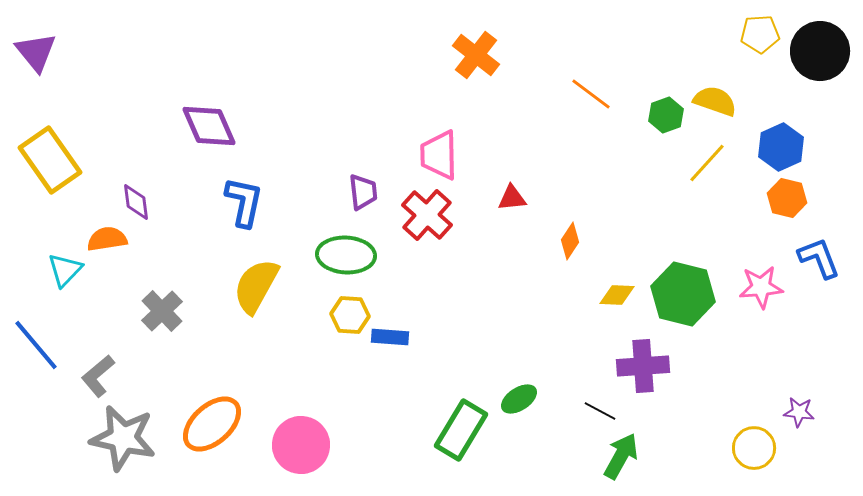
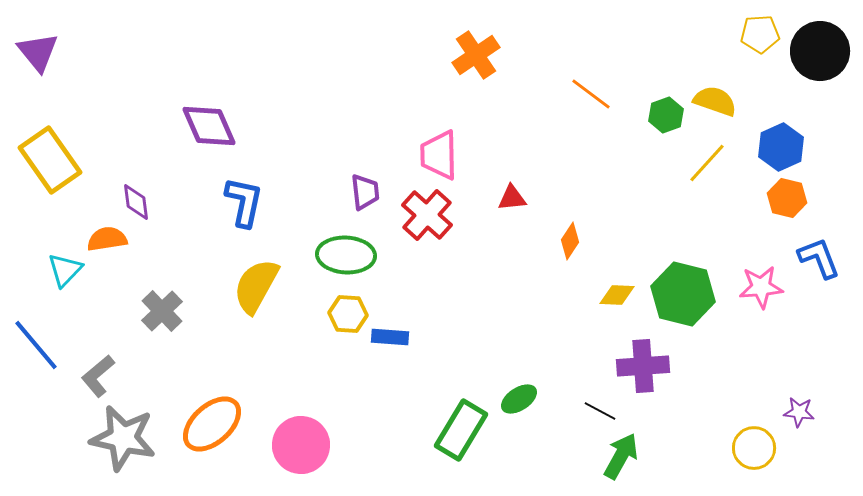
purple triangle at (36, 52): moved 2 px right
orange cross at (476, 55): rotated 18 degrees clockwise
purple trapezoid at (363, 192): moved 2 px right
yellow hexagon at (350, 315): moved 2 px left, 1 px up
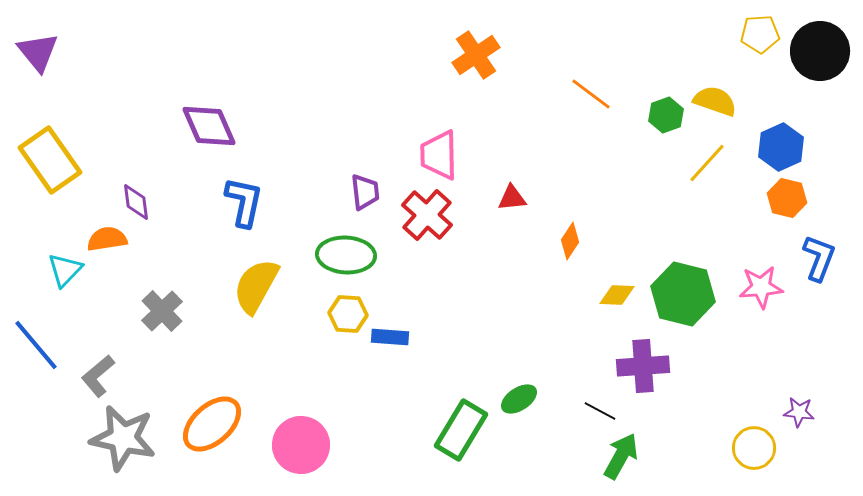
blue L-shape at (819, 258): rotated 42 degrees clockwise
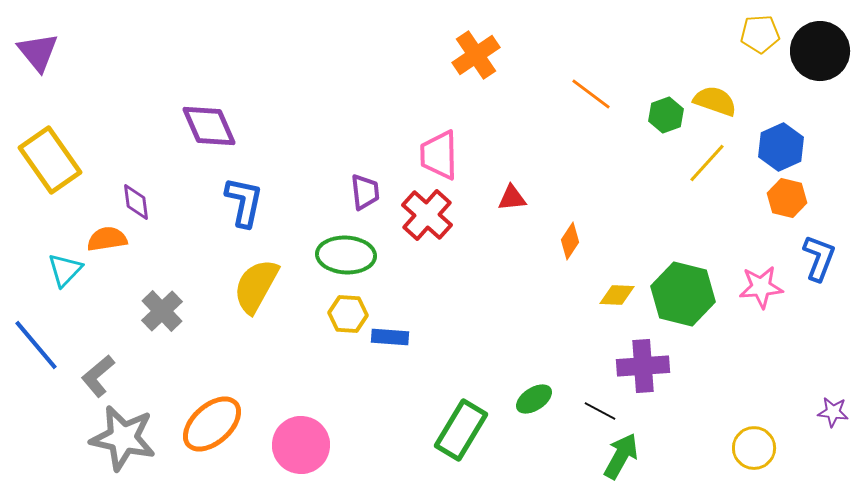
green ellipse at (519, 399): moved 15 px right
purple star at (799, 412): moved 34 px right
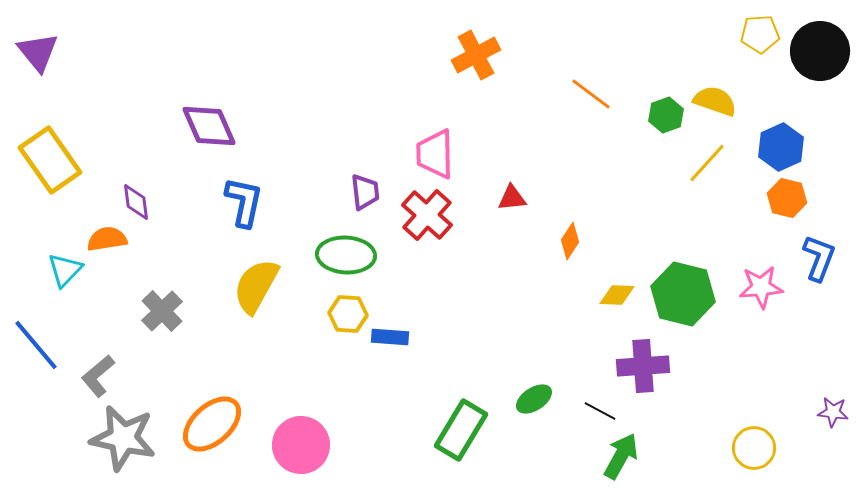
orange cross at (476, 55): rotated 6 degrees clockwise
pink trapezoid at (439, 155): moved 4 px left, 1 px up
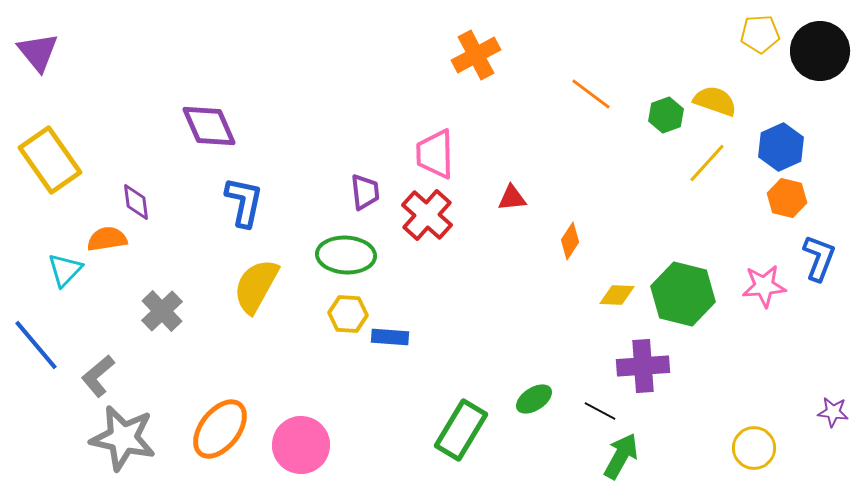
pink star at (761, 287): moved 3 px right, 1 px up
orange ellipse at (212, 424): moved 8 px right, 5 px down; rotated 10 degrees counterclockwise
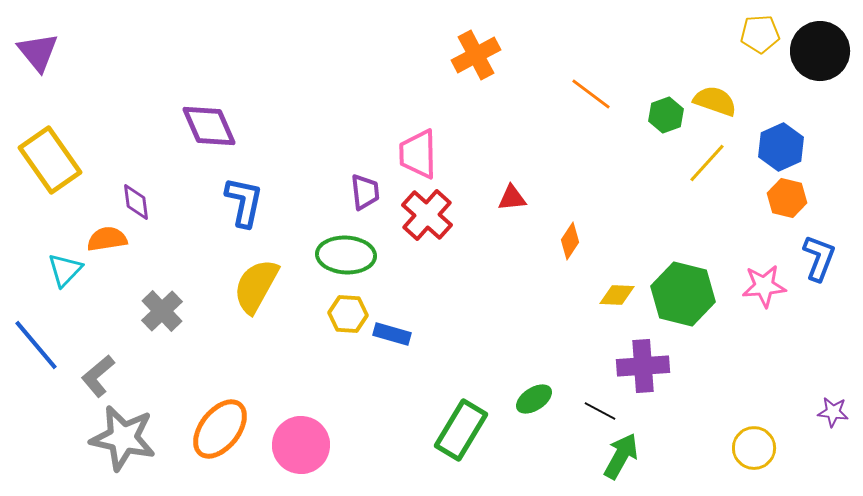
pink trapezoid at (435, 154): moved 17 px left
blue rectangle at (390, 337): moved 2 px right, 3 px up; rotated 12 degrees clockwise
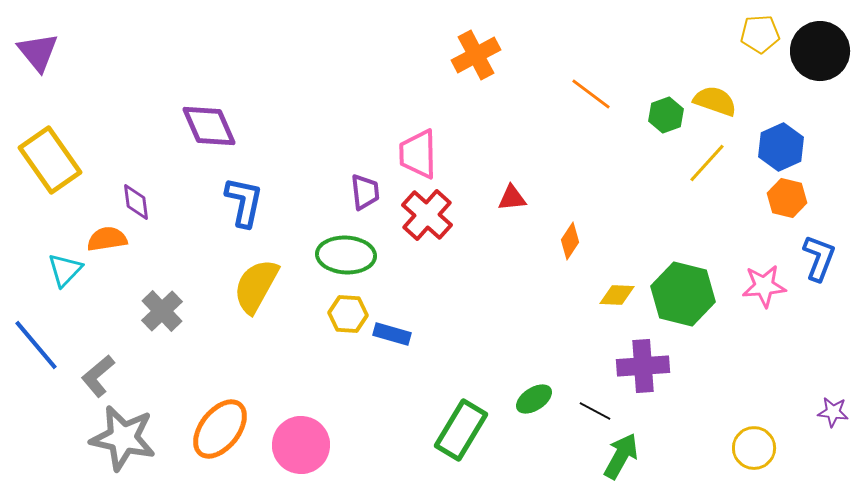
black line at (600, 411): moved 5 px left
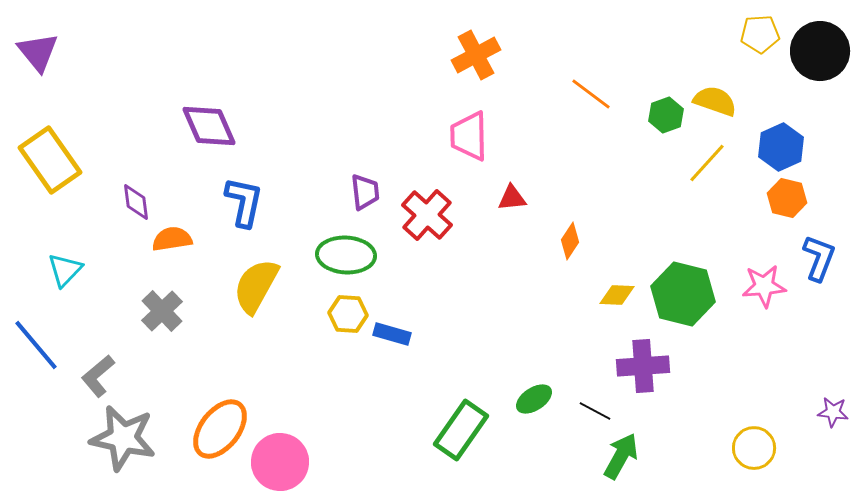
pink trapezoid at (418, 154): moved 51 px right, 18 px up
orange semicircle at (107, 239): moved 65 px right
green rectangle at (461, 430): rotated 4 degrees clockwise
pink circle at (301, 445): moved 21 px left, 17 px down
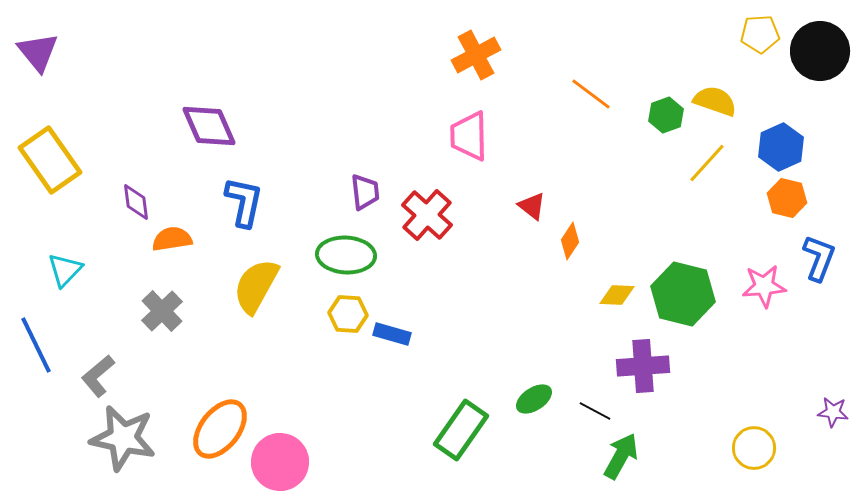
red triangle at (512, 198): moved 20 px right, 8 px down; rotated 44 degrees clockwise
blue line at (36, 345): rotated 14 degrees clockwise
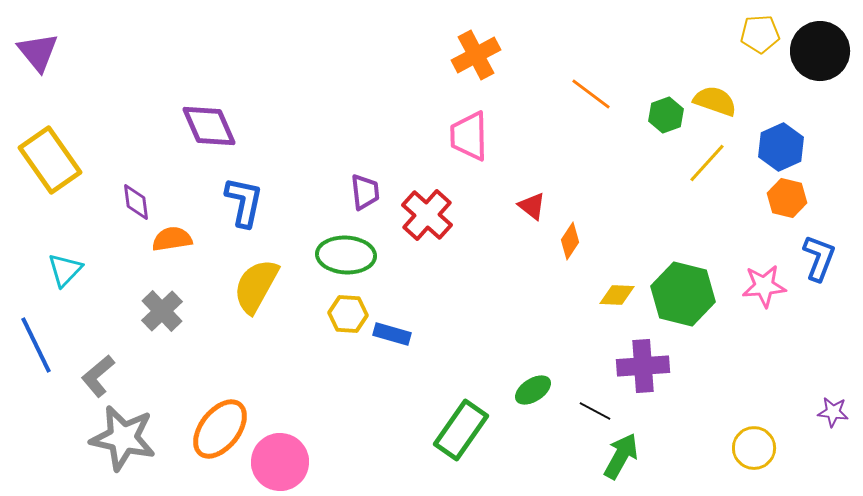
green ellipse at (534, 399): moved 1 px left, 9 px up
